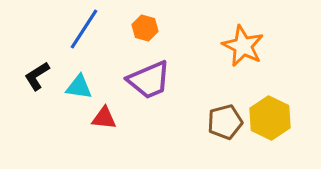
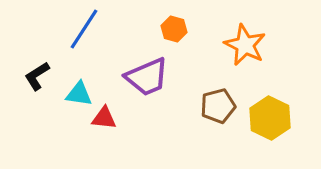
orange hexagon: moved 29 px right, 1 px down
orange star: moved 2 px right, 1 px up
purple trapezoid: moved 2 px left, 3 px up
cyan triangle: moved 7 px down
brown pentagon: moved 7 px left, 16 px up
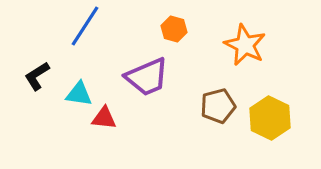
blue line: moved 1 px right, 3 px up
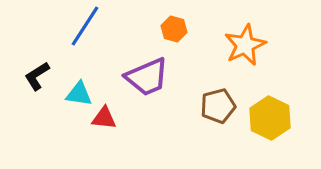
orange star: rotated 21 degrees clockwise
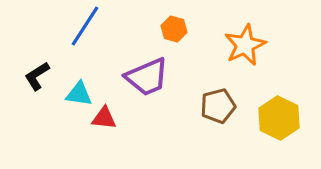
yellow hexagon: moved 9 px right
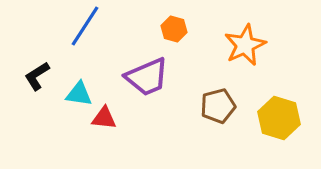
yellow hexagon: rotated 9 degrees counterclockwise
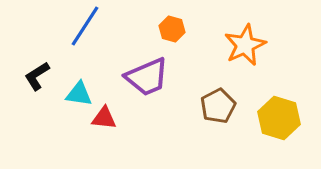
orange hexagon: moved 2 px left
brown pentagon: rotated 12 degrees counterclockwise
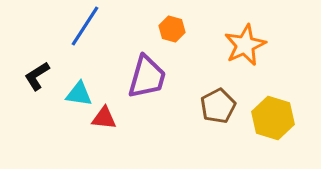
purple trapezoid: rotated 51 degrees counterclockwise
yellow hexagon: moved 6 px left
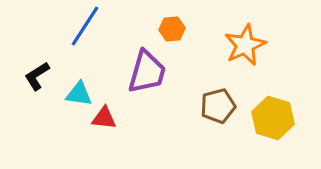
orange hexagon: rotated 20 degrees counterclockwise
purple trapezoid: moved 5 px up
brown pentagon: rotated 12 degrees clockwise
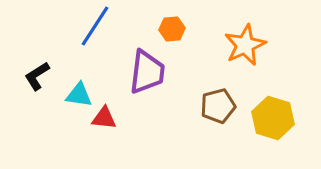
blue line: moved 10 px right
purple trapezoid: rotated 9 degrees counterclockwise
cyan triangle: moved 1 px down
